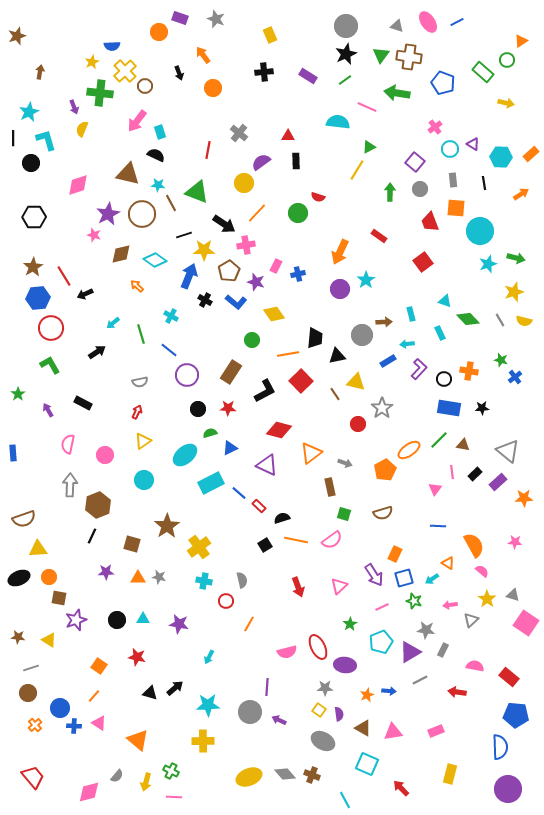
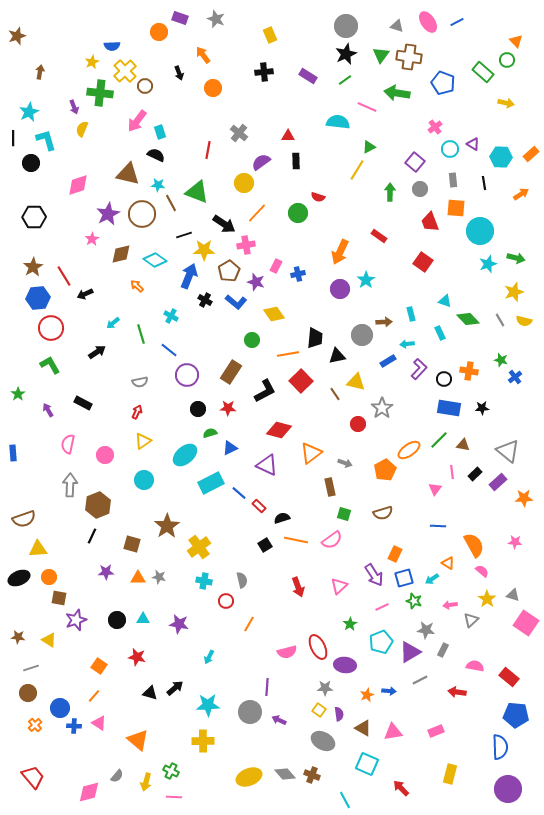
orange triangle at (521, 41): moved 5 px left; rotated 40 degrees counterclockwise
pink star at (94, 235): moved 2 px left, 4 px down; rotated 24 degrees clockwise
red square at (423, 262): rotated 18 degrees counterclockwise
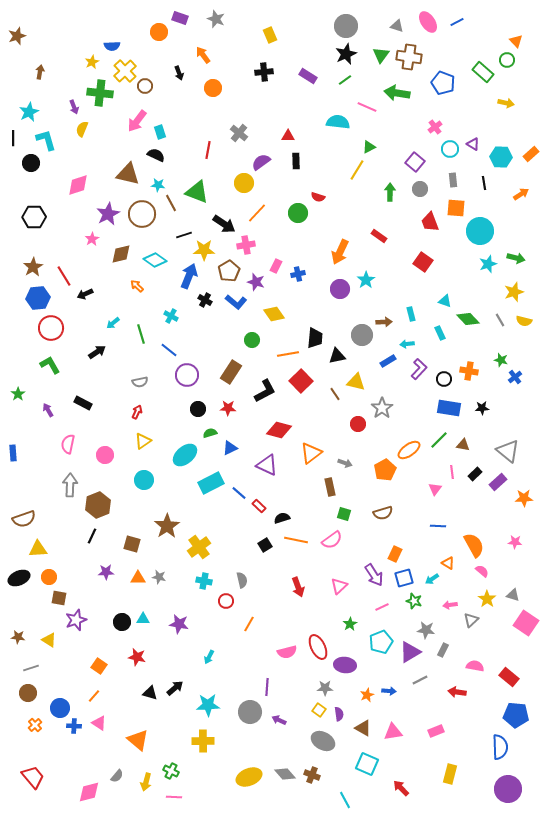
black circle at (117, 620): moved 5 px right, 2 px down
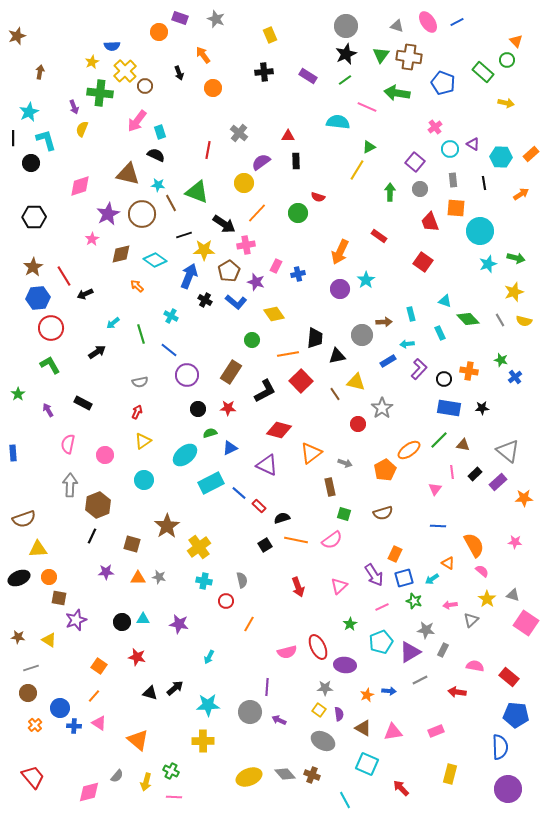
pink diamond at (78, 185): moved 2 px right, 1 px down
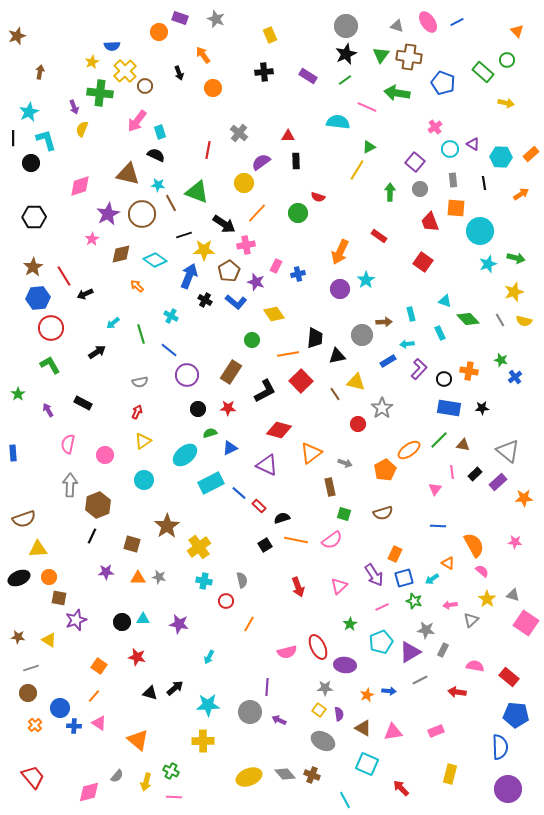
orange triangle at (516, 41): moved 1 px right, 10 px up
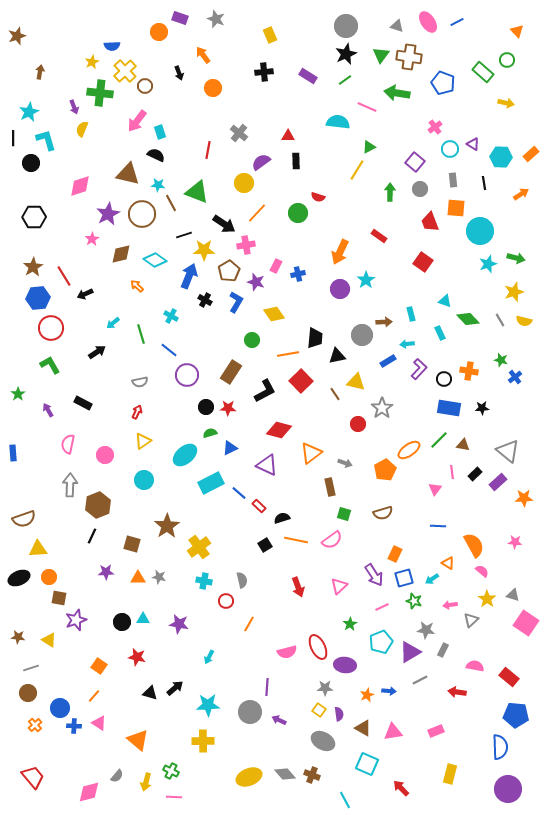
blue L-shape at (236, 302): rotated 100 degrees counterclockwise
black circle at (198, 409): moved 8 px right, 2 px up
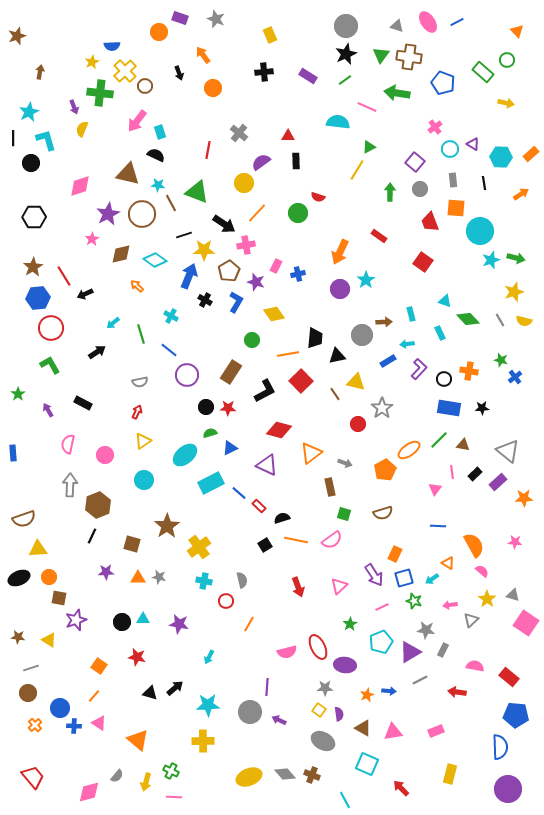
cyan star at (488, 264): moved 3 px right, 4 px up
